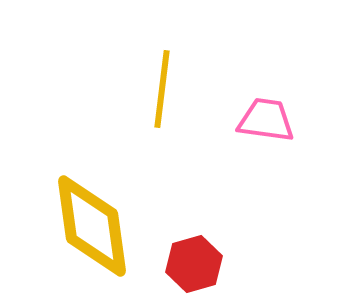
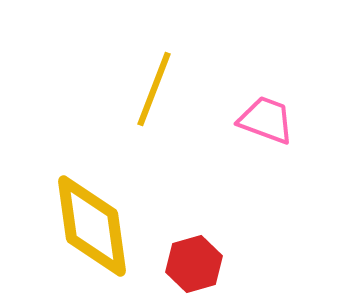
yellow line: moved 8 px left; rotated 14 degrees clockwise
pink trapezoid: rotated 12 degrees clockwise
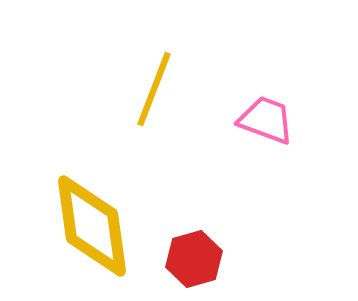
red hexagon: moved 5 px up
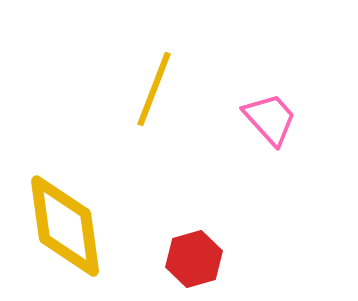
pink trapezoid: moved 4 px right, 1 px up; rotated 28 degrees clockwise
yellow diamond: moved 27 px left
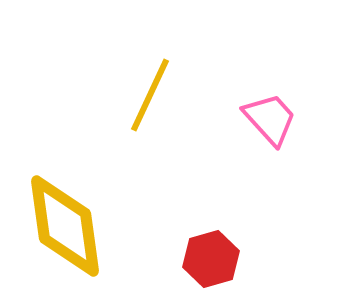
yellow line: moved 4 px left, 6 px down; rotated 4 degrees clockwise
red hexagon: moved 17 px right
